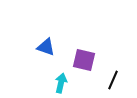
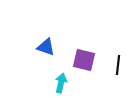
black line: moved 5 px right, 15 px up; rotated 18 degrees counterclockwise
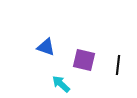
cyan arrow: moved 1 px down; rotated 60 degrees counterclockwise
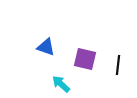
purple square: moved 1 px right, 1 px up
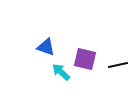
black line: rotated 72 degrees clockwise
cyan arrow: moved 12 px up
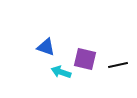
cyan arrow: rotated 24 degrees counterclockwise
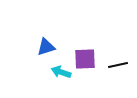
blue triangle: rotated 36 degrees counterclockwise
purple square: rotated 15 degrees counterclockwise
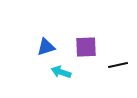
purple square: moved 1 px right, 12 px up
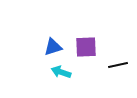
blue triangle: moved 7 px right
